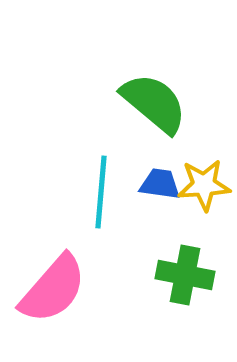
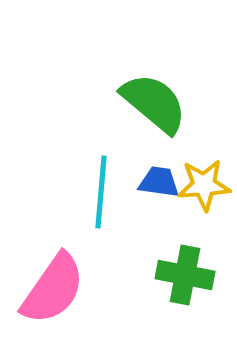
blue trapezoid: moved 1 px left, 2 px up
pink semicircle: rotated 6 degrees counterclockwise
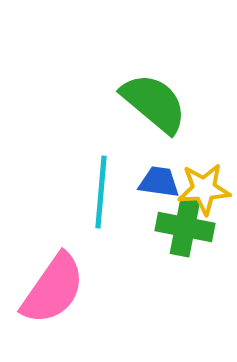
yellow star: moved 4 px down
green cross: moved 48 px up
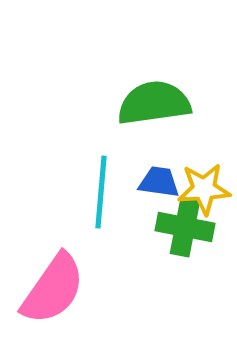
green semicircle: rotated 48 degrees counterclockwise
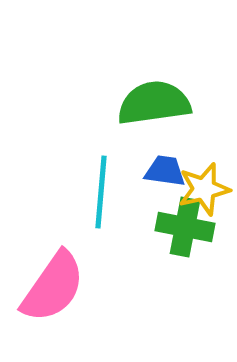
blue trapezoid: moved 6 px right, 11 px up
yellow star: rotated 10 degrees counterclockwise
pink semicircle: moved 2 px up
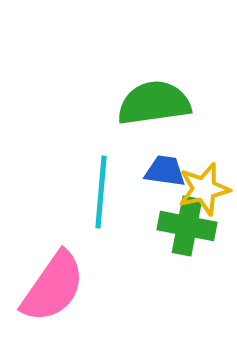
green cross: moved 2 px right, 1 px up
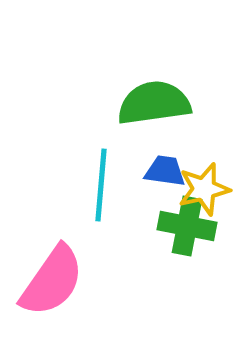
cyan line: moved 7 px up
pink semicircle: moved 1 px left, 6 px up
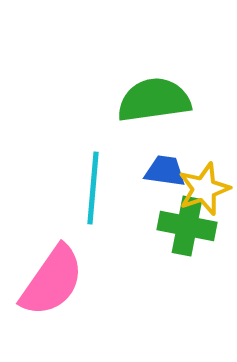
green semicircle: moved 3 px up
cyan line: moved 8 px left, 3 px down
yellow star: rotated 6 degrees counterclockwise
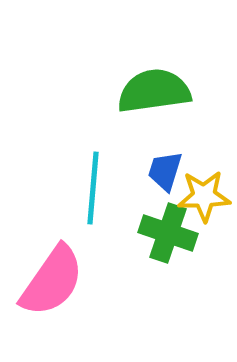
green semicircle: moved 9 px up
blue trapezoid: rotated 81 degrees counterclockwise
yellow star: moved 7 px down; rotated 18 degrees clockwise
green cross: moved 19 px left, 7 px down; rotated 8 degrees clockwise
